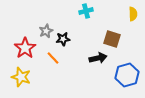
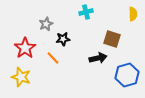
cyan cross: moved 1 px down
gray star: moved 7 px up
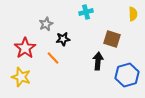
black arrow: moved 3 px down; rotated 72 degrees counterclockwise
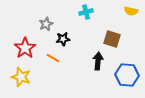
yellow semicircle: moved 2 px left, 3 px up; rotated 104 degrees clockwise
orange line: rotated 16 degrees counterclockwise
blue hexagon: rotated 20 degrees clockwise
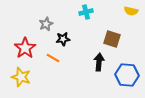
black arrow: moved 1 px right, 1 px down
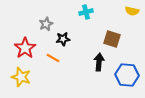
yellow semicircle: moved 1 px right
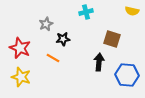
red star: moved 5 px left; rotated 15 degrees counterclockwise
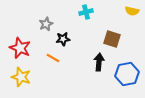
blue hexagon: moved 1 px up; rotated 15 degrees counterclockwise
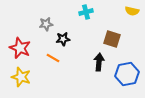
gray star: rotated 16 degrees clockwise
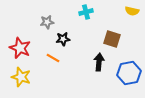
gray star: moved 1 px right, 2 px up
blue hexagon: moved 2 px right, 1 px up
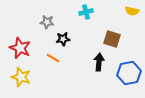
gray star: rotated 16 degrees clockwise
